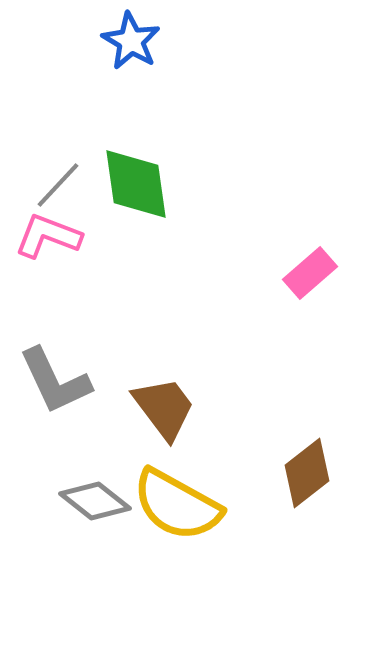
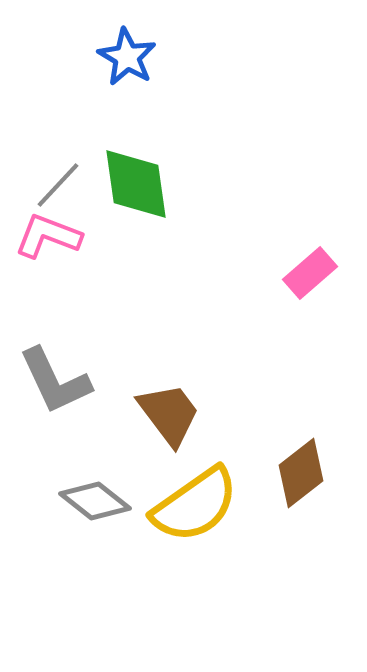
blue star: moved 4 px left, 16 px down
brown trapezoid: moved 5 px right, 6 px down
brown diamond: moved 6 px left
yellow semicircle: moved 18 px right; rotated 64 degrees counterclockwise
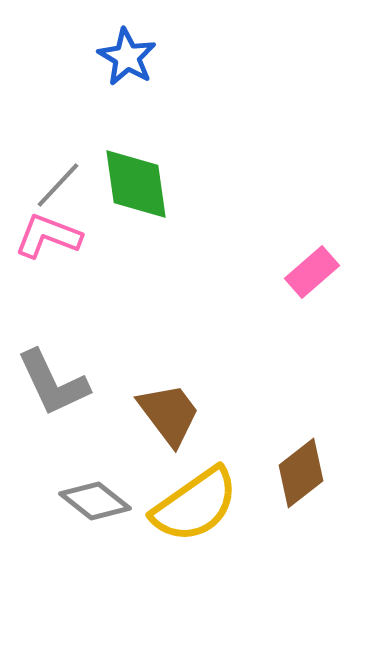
pink rectangle: moved 2 px right, 1 px up
gray L-shape: moved 2 px left, 2 px down
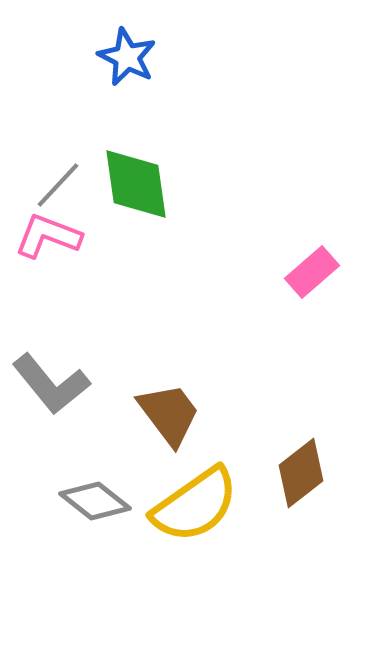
blue star: rotated 4 degrees counterclockwise
gray L-shape: moved 2 px left, 1 px down; rotated 14 degrees counterclockwise
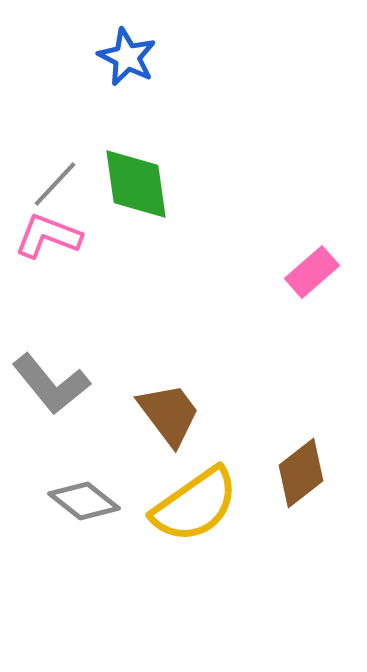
gray line: moved 3 px left, 1 px up
gray diamond: moved 11 px left
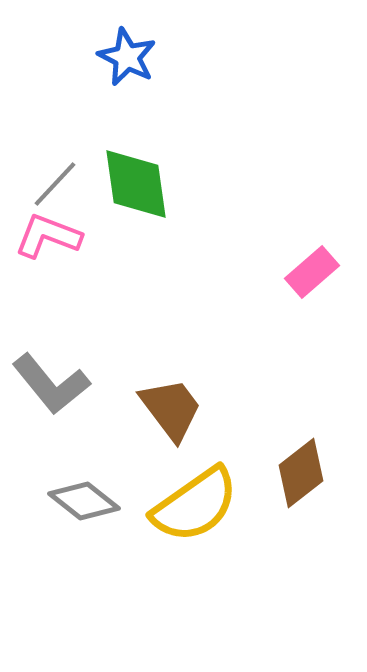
brown trapezoid: moved 2 px right, 5 px up
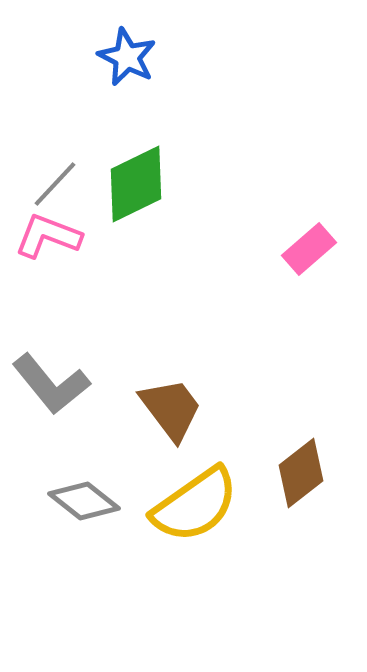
green diamond: rotated 72 degrees clockwise
pink rectangle: moved 3 px left, 23 px up
